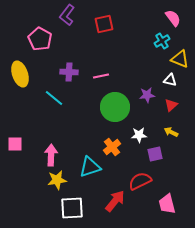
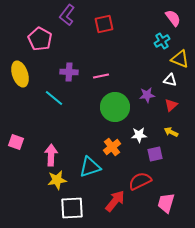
pink square: moved 1 px right, 2 px up; rotated 21 degrees clockwise
pink trapezoid: moved 1 px left, 1 px up; rotated 30 degrees clockwise
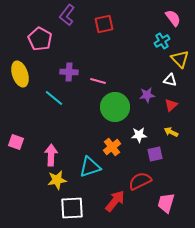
yellow triangle: rotated 24 degrees clockwise
pink line: moved 3 px left, 5 px down; rotated 28 degrees clockwise
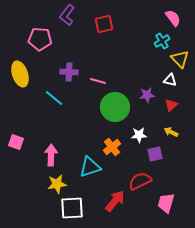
pink pentagon: rotated 25 degrees counterclockwise
yellow star: moved 4 px down
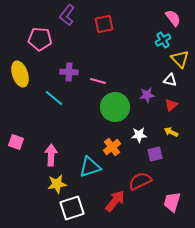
cyan cross: moved 1 px right, 1 px up
pink trapezoid: moved 6 px right, 1 px up
white square: rotated 15 degrees counterclockwise
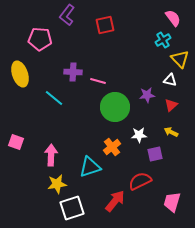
red square: moved 1 px right, 1 px down
purple cross: moved 4 px right
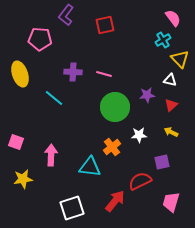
purple L-shape: moved 1 px left
pink line: moved 6 px right, 7 px up
purple square: moved 7 px right, 8 px down
cyan triangle: rotated 25 degrees clockwise
yellow star: moved 34 px left, 5 px up
pink trapezoid: moved 1 px left
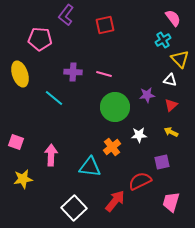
white square: moved 2 px right; rotated 25 degrees counterclockwise
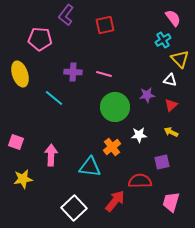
red semicircle: rotated 25 degrees clockwise
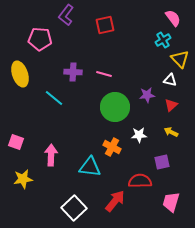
orange cross: rotated 24 degrees counterclockwise
